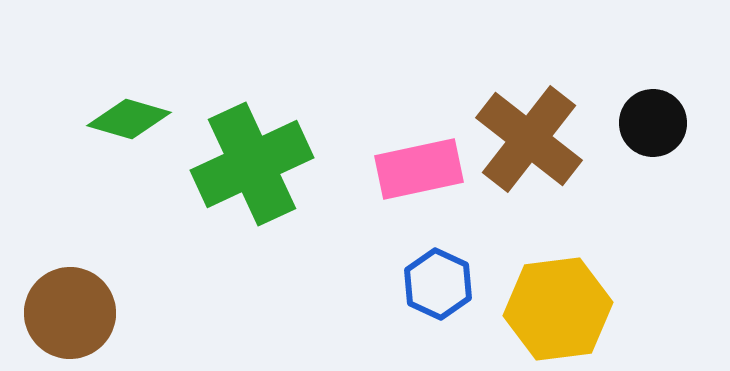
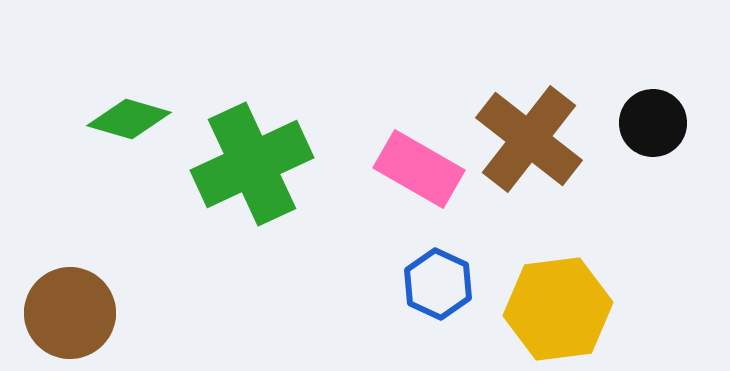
pink rectangle: rotated 42 degrees clockwise
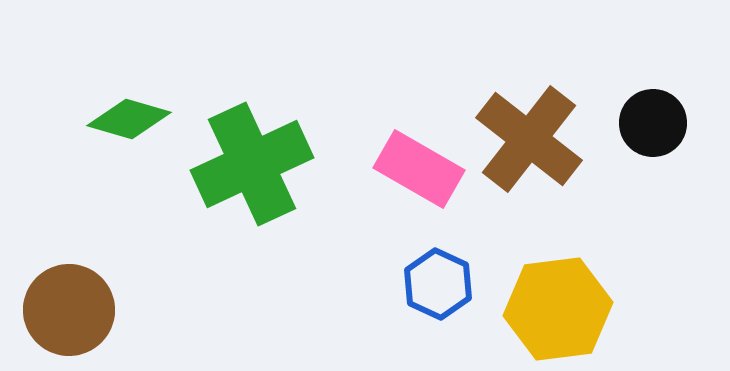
brown circle: moved 1 px left, 3 px up
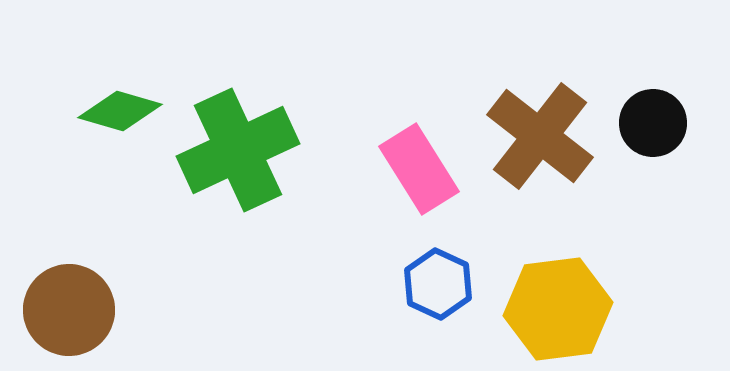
green diamond: moved 9 px left, 8 px up
brown cross: moved 11 px right, 3 px up
green cross: moved 14 px left, 14 px up
pink rectangle: rotated 28 degrees clockwise
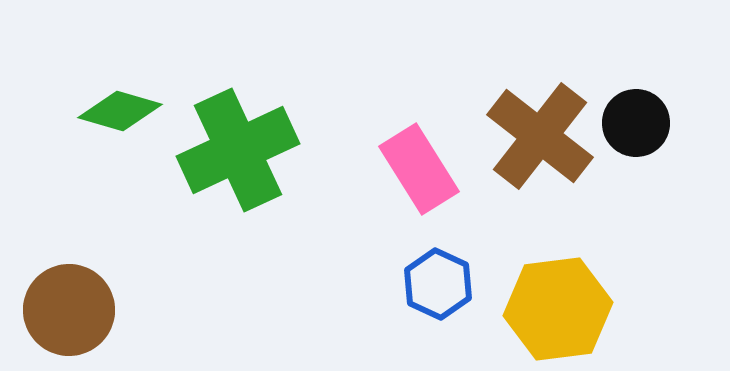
black circle: moved 17 px left
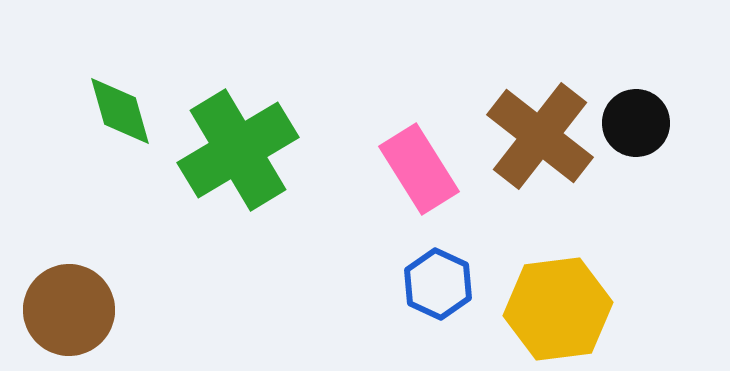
green diamond: rotated 58 degrees clockwise
green cross: rotated 6 degrees counterclockwise
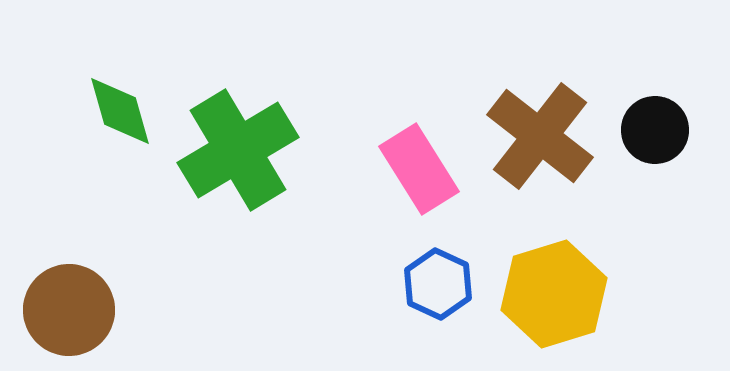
black circle: moved 19 px right, 7 px down
yellow hexagon: moved 4 px left, 15 px up; rotated 10 degrees counterclockwise
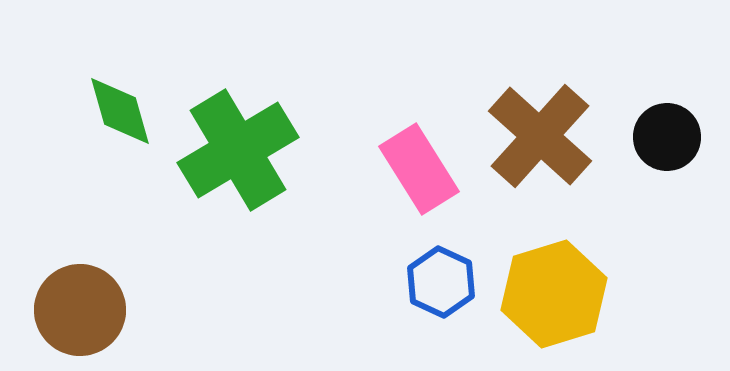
black circle: moved 12 px right, 7 px down
brown cross: rotated 4 degrees clockwise
blue hexagon: moved 3 px right, 2 px up
brown circle: moved 11 px right
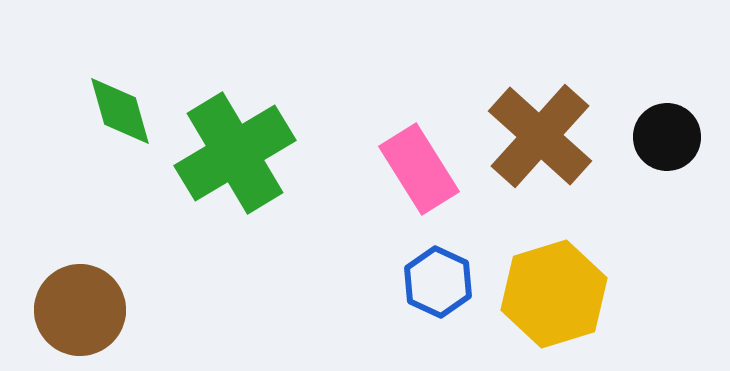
green cross: moved 3 px left, 3 px down
blue hexagon: moved 3 px left
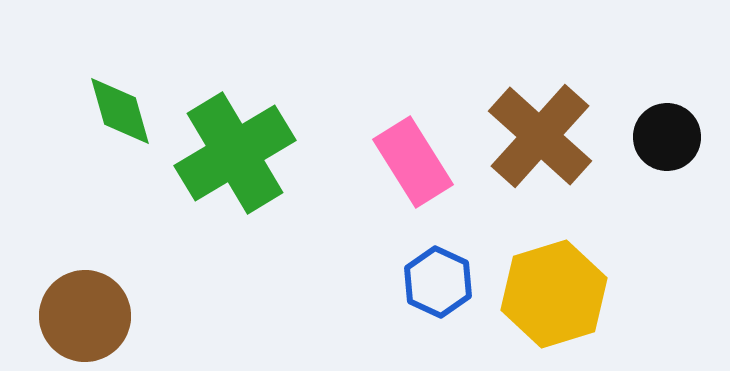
pink rectangle: moved 6 px left, 7 px up
brown circle: moved 5 px right, 6 px down
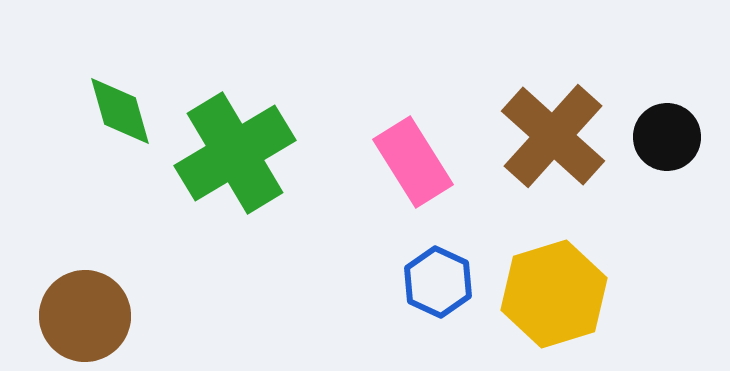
brown cross: moved 13 px right
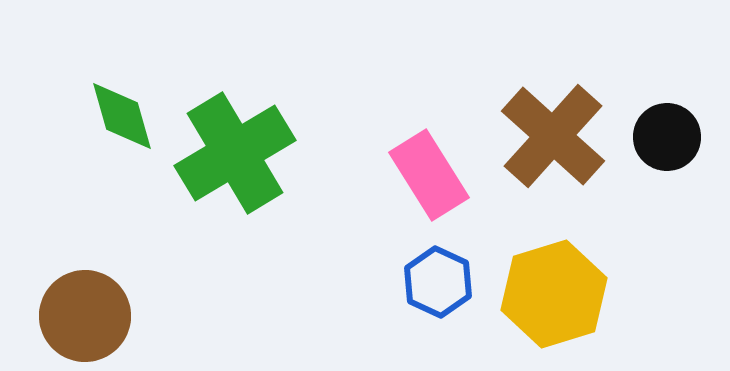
green diamond: moved 2 px right, 5 px down
pink rectangle: moved 16 px right, 13 px down
